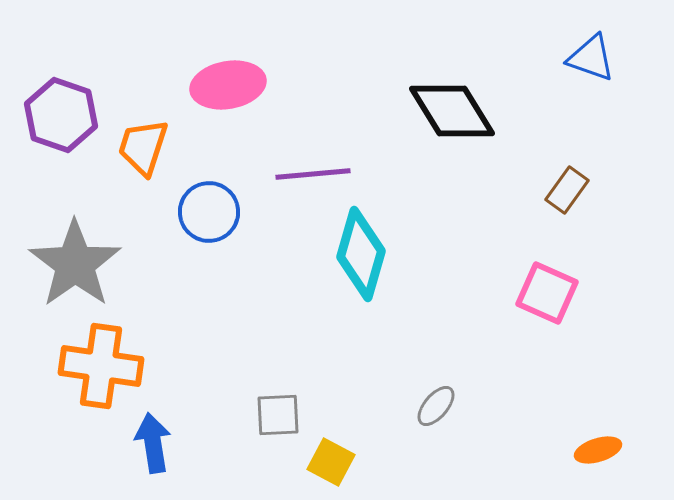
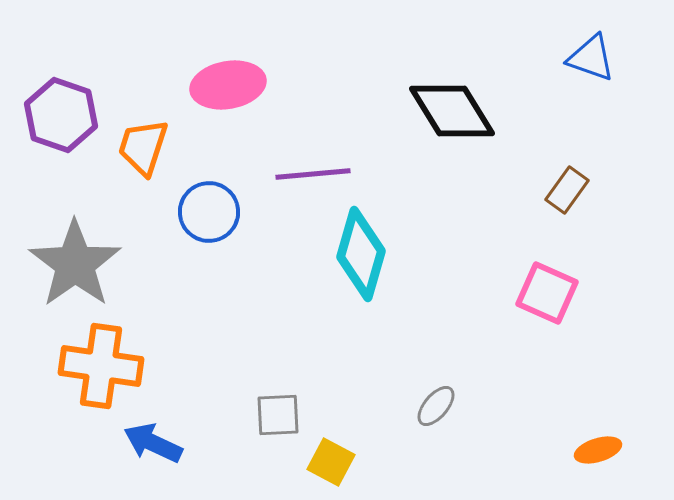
blue arrow: rotated 56 degrees counterclockwise
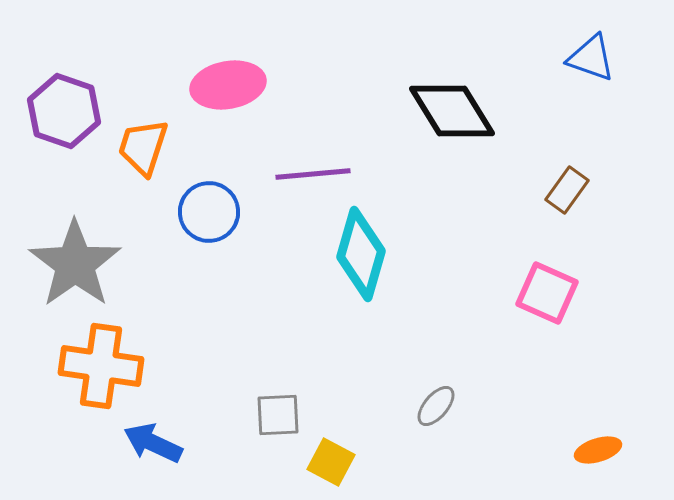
purple hexagon: moved 3 px right, 4 px up
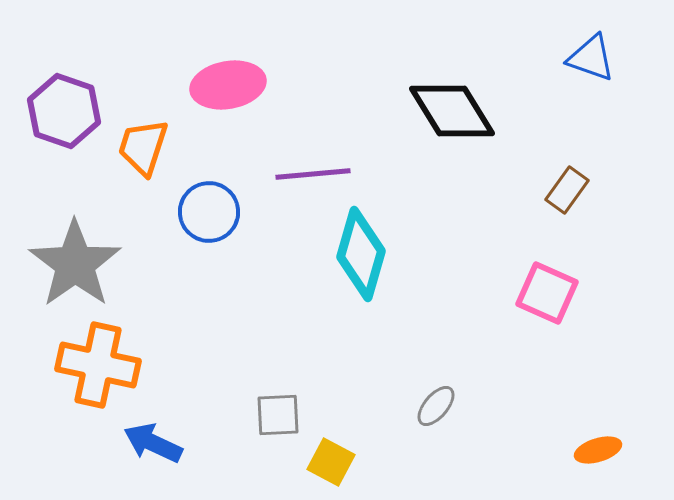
orange cross: moved 3 px left, 1 px up; rotated 4 degrees clockwise
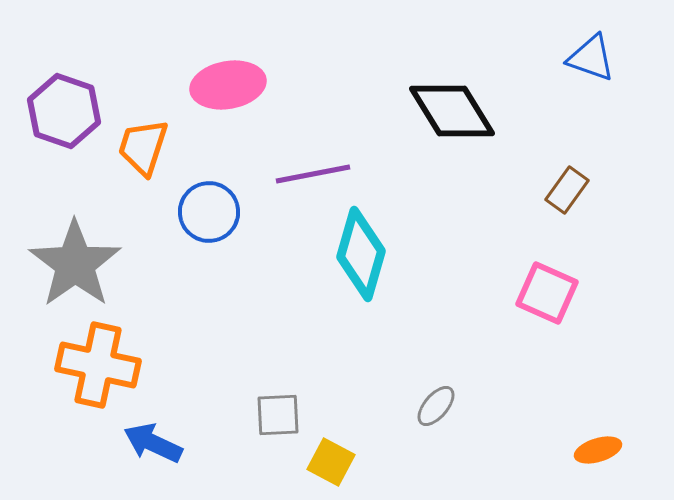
purple line: rotated 6 degrees counterclockwise
